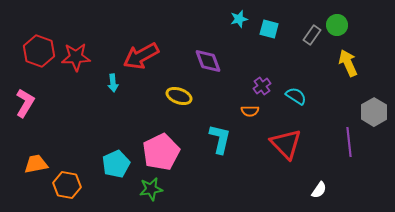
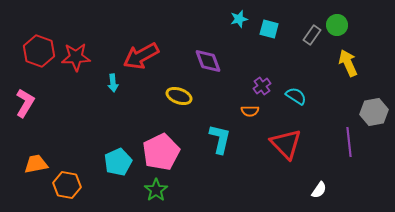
gray hexagon: rotated 20 degrees clockwise
cyan pentagon: moved 2 px right, 2 px up
green star: moved 5 px right, 1 px down; rotated 25 degrees counterclockwise
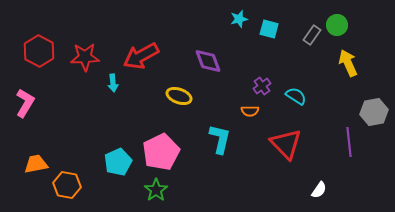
red hexagon: rotated 8 degrees clockwise
red star: moved 9 px right
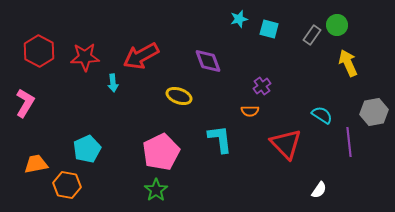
cyan semicircle: moved 26 px right, 19 px down
cyan L-shape: rotated 20 degrees counterclockwise
cyan pentagon: moved 31 px left, 13 px up
